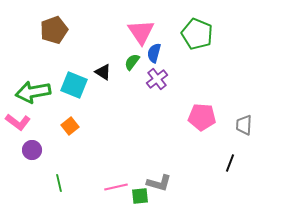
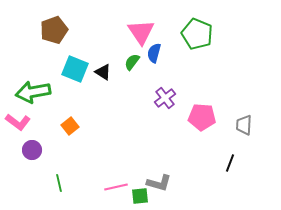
purple cross: moved 8 px right, 19 px down
cyan square: moved 1 px right, 16 px up
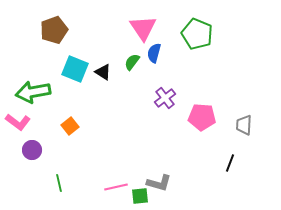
pink triangle: moved 2 px right, 4 px up
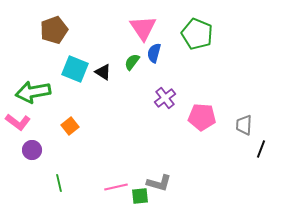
black line: moved 31 px right, 14 px up
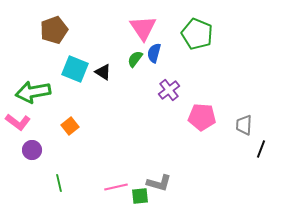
green semicircle: moved 3 px right, 3 px up
purple cross: moved 4 px right, 8 px up
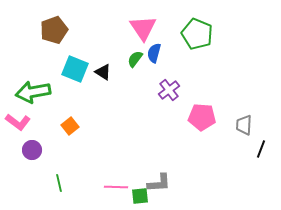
gray L-shape: rotated 20 degrees counterclockwise
pink line: rotated 15 degrees clockwise
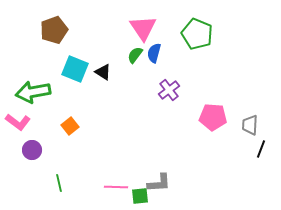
green semicircle: moved 4 px up
pink pentagon: moved 11 px right
gray trapezoid: moved 6 px right
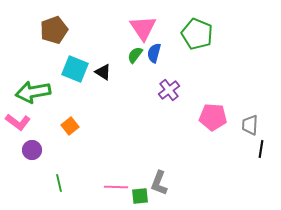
black line: rotated 12 degrees counterclockwise
gray L-shape: rotated 115 degrees clockwise
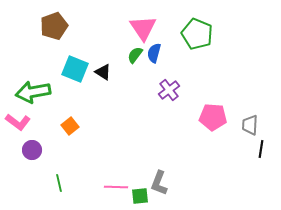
brown pentagon: moved 4 px up
